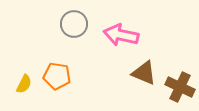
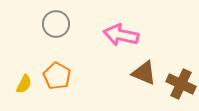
gray circle: moved 18 px left
orange pentagon: rotated 20 degrees clockwise
brown cross: moved 1 px right, 3 px up
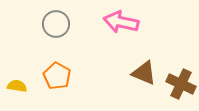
pink arrow: moved 13 px up
yellow semicircle: moved 7 px left, 2 px down; rotated 108 degrees counterclockwise
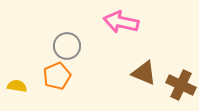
gray circle: moved 11 px right, 22 px down
orange pentagon: rotated 20 degrees clockwise
brown cross: moved 1 px down
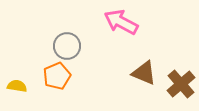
pink arrow: rotated 16 degrees clockwise
brown cross: moved 1 px up; rotated 24 degrees clockwise
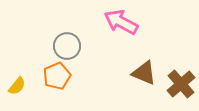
yellow semicircle: rotated 120 degrees clockwise
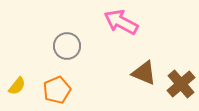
orange pentagon: moved 14 px down
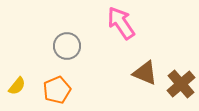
pink arrow: moved 1 px down; rotated 28 degrees clockwise
brown triangle: moved 1 px right
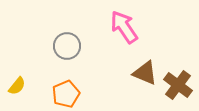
pink arrow: moved 3 px right, 4 px down
brown cross: moved 3 px left, 1 px down; rotated 12 degrees counterclockwise
orange pentagon: moved 9 px right, 4 px down
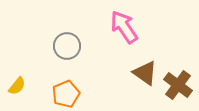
brown triangle: rotated 12 degrees clockwise
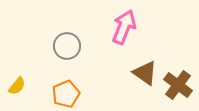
pink arrow: rotated 56 degrees clockwise
